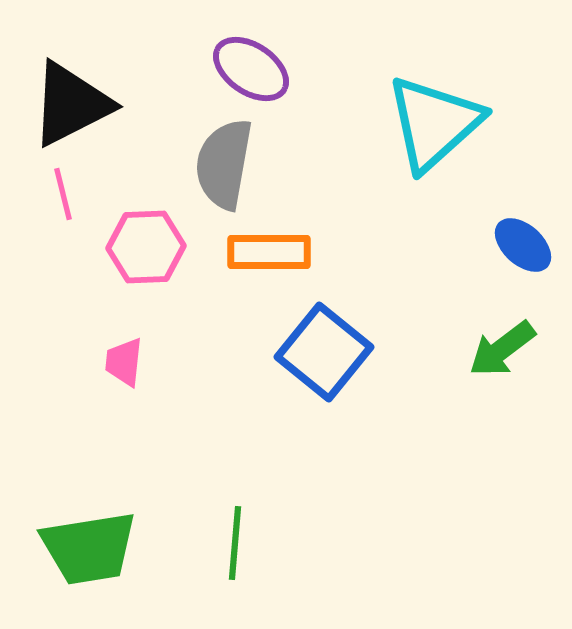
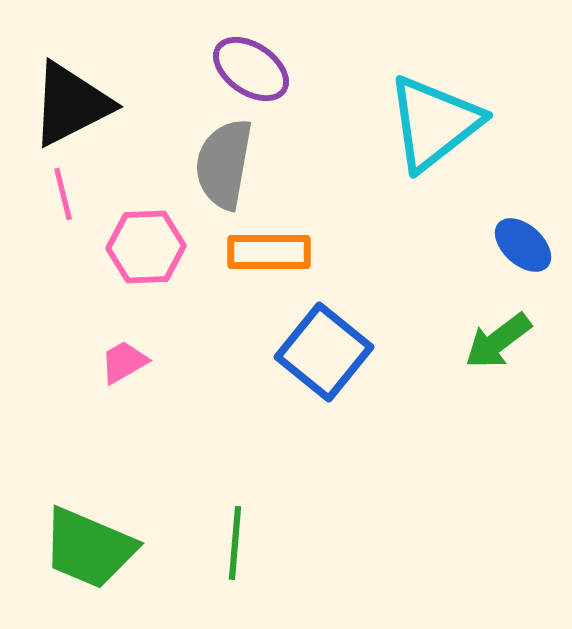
cyan triangle: rotated 4 degrees clockwise
green arrow: moved 4 px left, 8 px up
pink trapezoid: rotated 54 degrees clockwise
green trapezoid: rotated 32 degrees clockwise
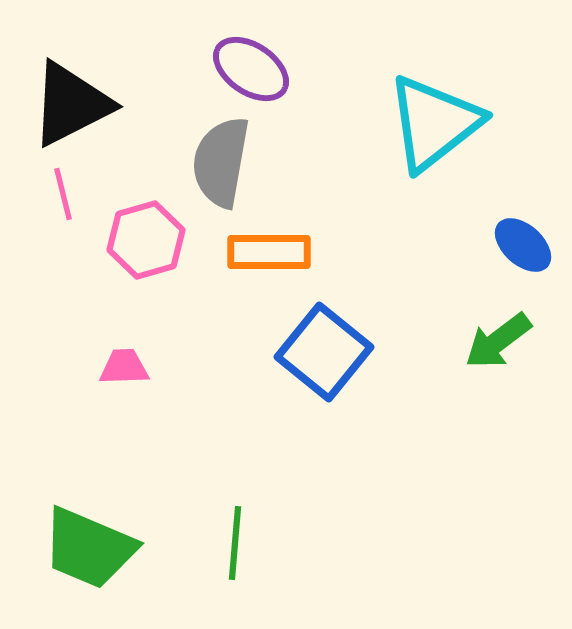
gray semicircle: moved 3 px left, 2 px up
pink hexagon: moved 7 px up; rotated 14 degrees counterclockwise
pink trapezoid: moved 5 px down; rotated 28 degrees clockwise
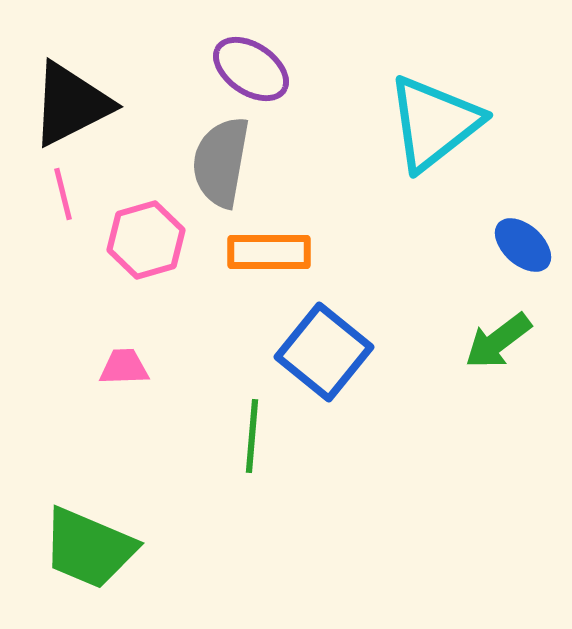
green line: moved 17 px right, 107 px up
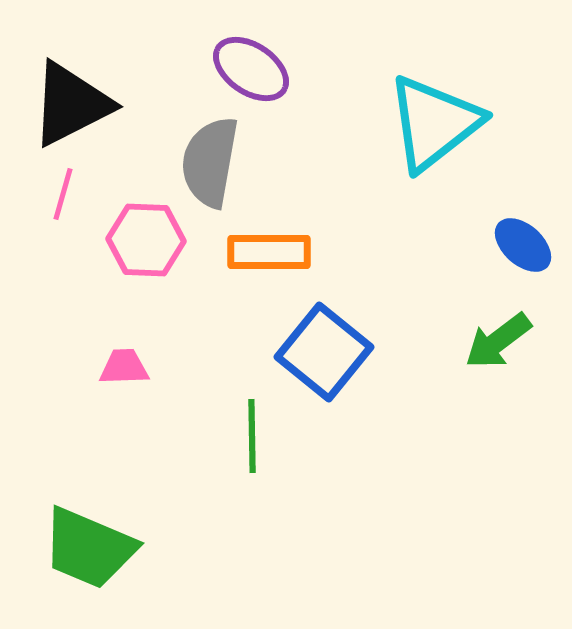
gray semicircle: moved 11 px left
pink line: rotated 30 degrees clockwise
pink hexagon: rotated 18 degrees clockwise
green line: rotated 6 degrees counterclockwise
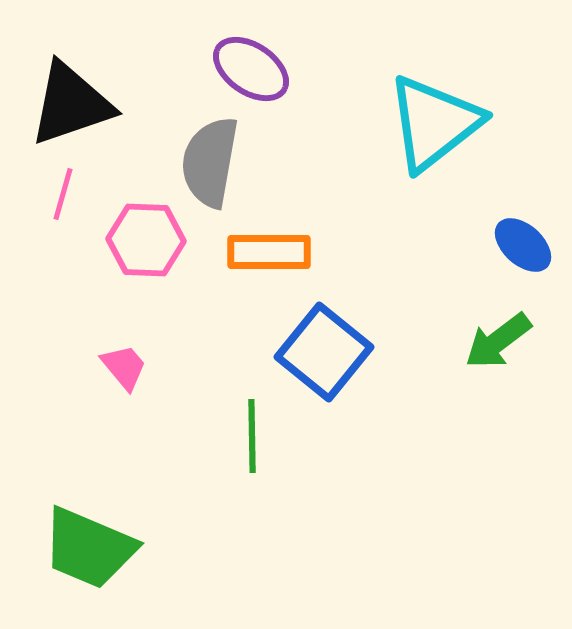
black triangle: rotated 8 degrees clockwise
pink trapezoid: rotated 52 degrees clockwise
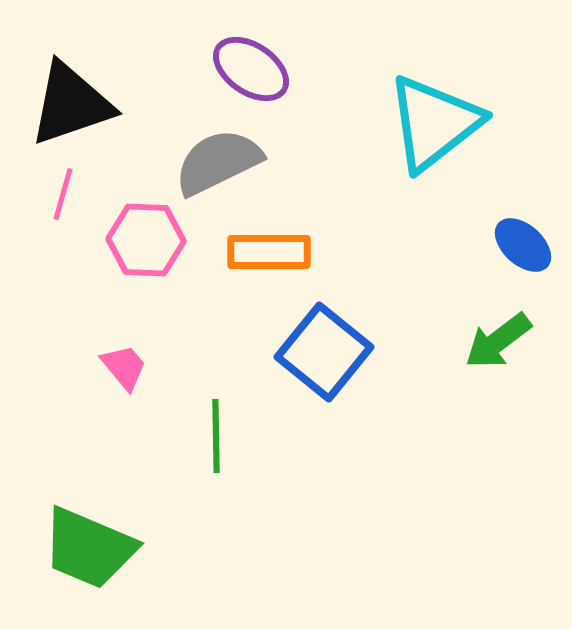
gray semicircle: moved 8 px right; rotated 54 degrees clockwise
green line: moved 36 px left
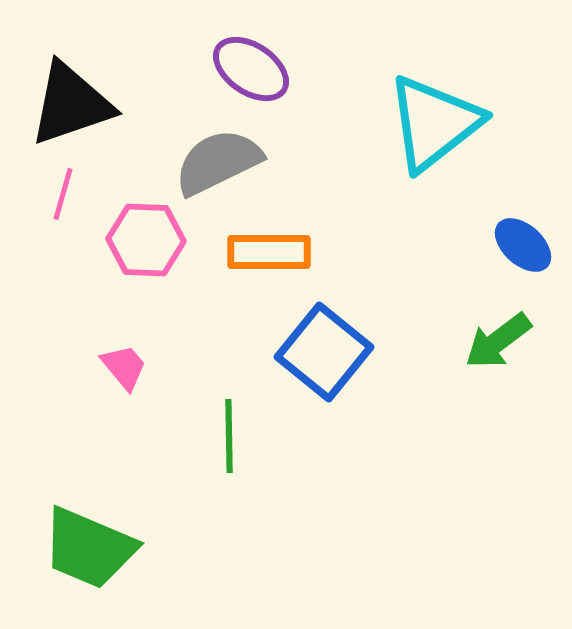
green line: moved 13 px right
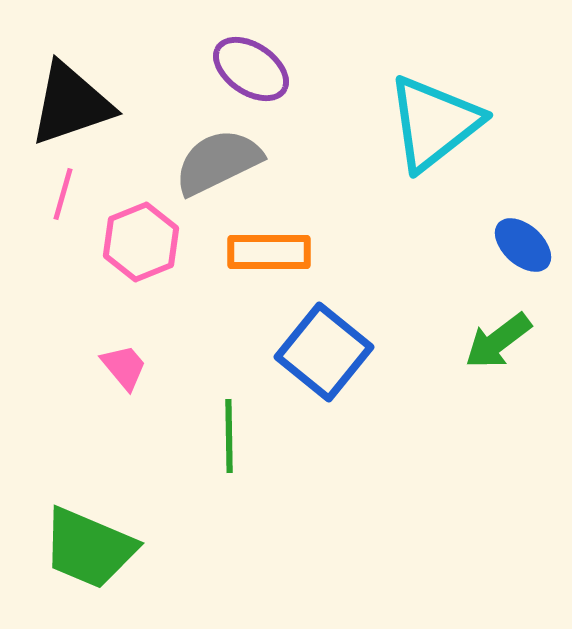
pink hexagon: moved 5 px left, 2 px down; rotated 24 degrees counterclockwise
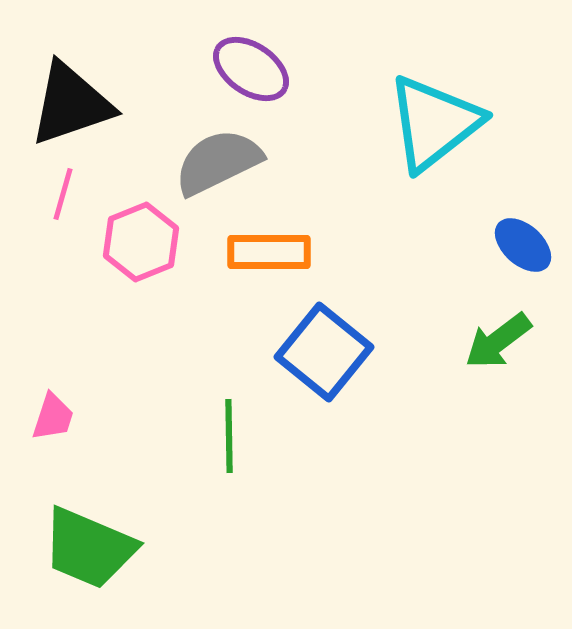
pink trapezoid: moved 71 px left, 50 px down; rotated 58 degrees clockwise
